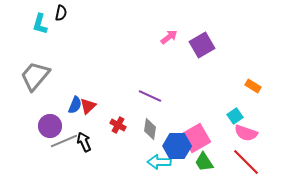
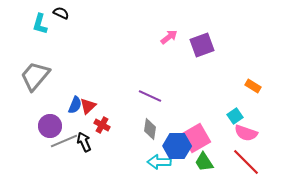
black semicircle: rotated 77 degrees counterclockwise
purple square: rotated 10 degrees clockwise
red cross: moved 16 px left
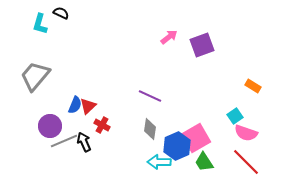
blue hexagon: rotated 24 degrees counterclockwise
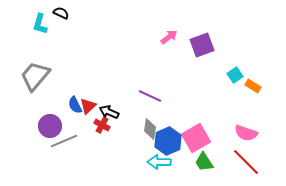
blue semicircle: rotated 132 degrees clockwise
cyan square: moved 41 px up
black arrow: moved 25 px right, 30 px up; rotated 42 degrees counterclockwise
blue hexagon: moved 9 px left, 5 px up
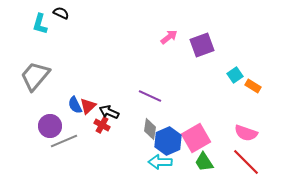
cyan arrow: moved 1 px right
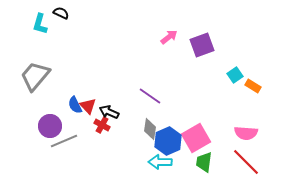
purple line: rotated 10 degrees clockwise
red triangle: rotated 30 degrees counterclockwise
pink semicircle: rotated 15 degrees counterclockwise
green trapezoid: rotated 40 degrees clockwise
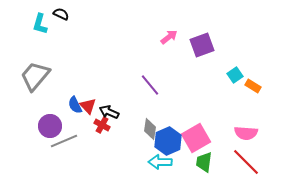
black semicircle: moved 1 px down
purple line: moved 11 px up; rotated 15 degrees clockwise
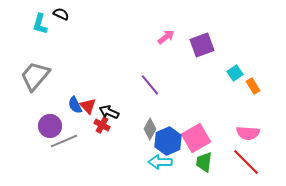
pink arrow: moved 3 px left
cyan square: moved 2 px up
orange rectangle: rotated 28 degrees clockwise
gray diamond: rotated 20 degrees clockwise
pink semicircle: moved 2 px right
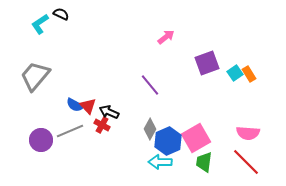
cyan L-shape: rotated 40 degrees clockwise
purple square: moved 5 px right, 18 px down
orange rectangle: moved 4 px left, 12 px up
blue semicircle: rotated 36 degrees counterclockwise
purple circle: moved 9 px left, 14 px down
gray line: moved 6 px right, 10 px up
